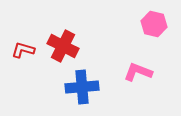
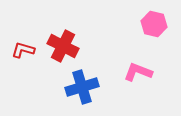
blue cross: rotated 12 degrees counterclockwise
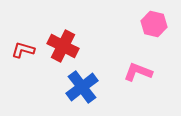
blue cross: rotated 20 degrees counterclockwise
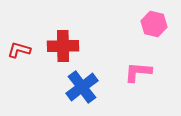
red cross: rotated 28 degrees counterclockwise
red L-shape: moved 4 px left
pink L-shape: rotated 16 degrees counterclockwise
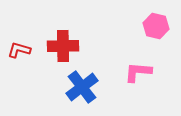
pink hexagon: moved 2 px right, 2 px down
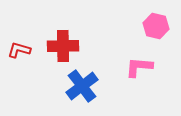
pink L-shape: moved 1 px right, 5 px up
blue cross: moved 1 px up
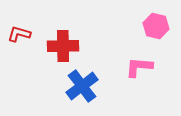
red L-shape: moved 16 px up
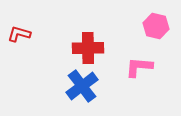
red cross: moved 25 px right, 2 px down
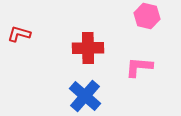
pink hexagon: moved 9 px left, 10 px up
blue cross: moved 3 px right, 10 px down; rotated 12 degrees counterclockwise
